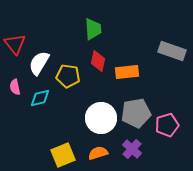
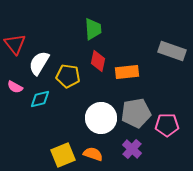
pink semicircle: rotated 49 degrees counterclockwise
cyan diamond: moved 1 px down
pink pentagon: rotated 15 degrees clockwise
orange semicircle: moved 5 px left, 1 px down; rotated 36 degrees clockwise
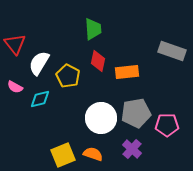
yellow pentagon: rotated 20 degrees clockwise
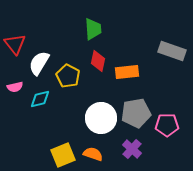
pink semicircle: rotated 42 degrees counterclockwise
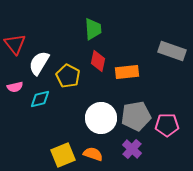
gray pentagon: moved 3 px down
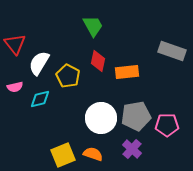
green trapezoid: moved 3 px up; rotated 25 degrees counterclockwise
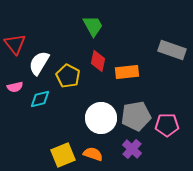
gray rectangle: moved 1 px up
